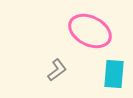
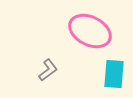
gray L-shape: moved 9 px left
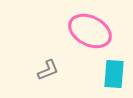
gray L-shape: rotated 15 degrees clockwise
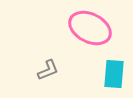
pink ellipse: moved 3 px up
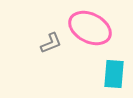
gray L-shape: moved 3 px right, 27 px up
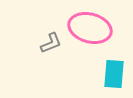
pink ellipse: rotated 12 degrees counterclockwise
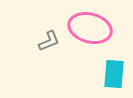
gray L-shape: moved 2 px left, 2 px up
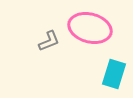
cyan rectangle: rotated 12 degrees clockwise
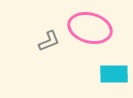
cyan rectangle: rotated 72 degrees clockwise
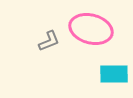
pink ellipse: moved 1 px right, 1 px down
